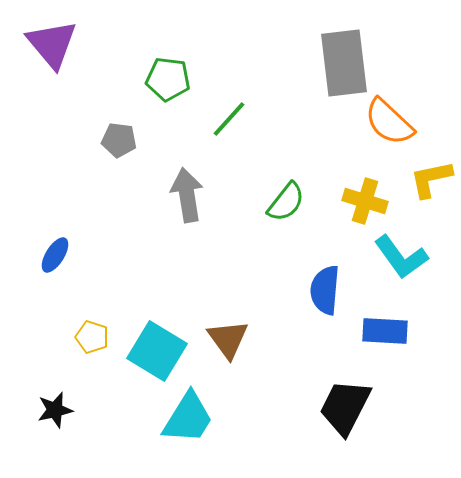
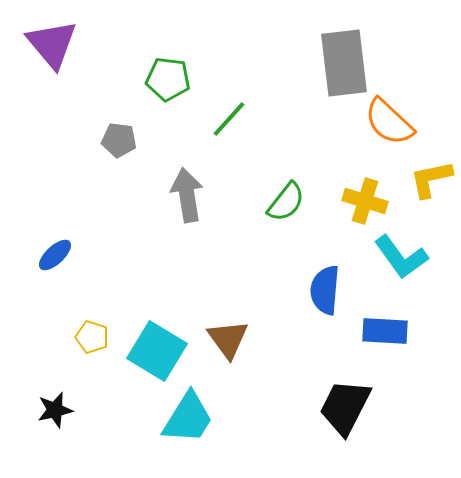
blue ellipse: rotated 15 degrees clockwise
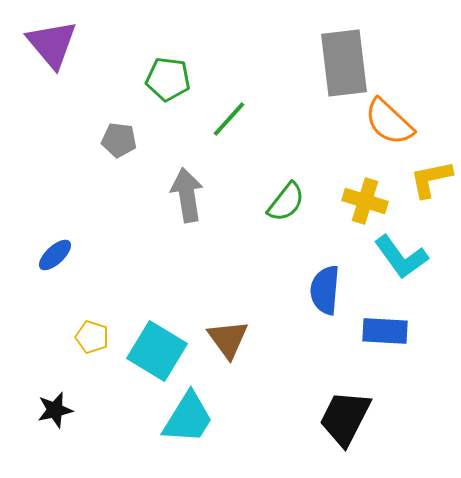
black trapezoid: moved 11 px down
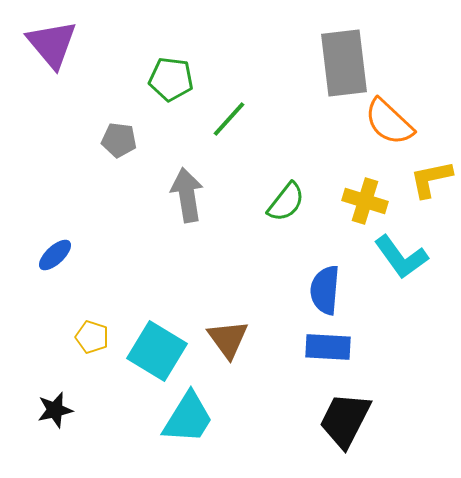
green pentagon: moved 3 px right
blue rectangle: moved 57 px left, 16 px down
black trapezoid: moved 2 px down
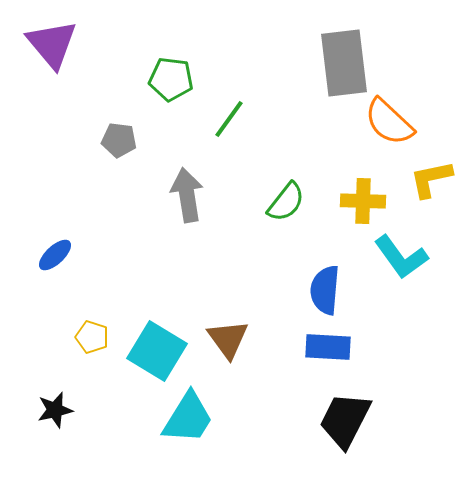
green line: rotated 6 degrees counterclockwise
yellow cross: moved 2 px left; rotated 15 degrees counterclockwise
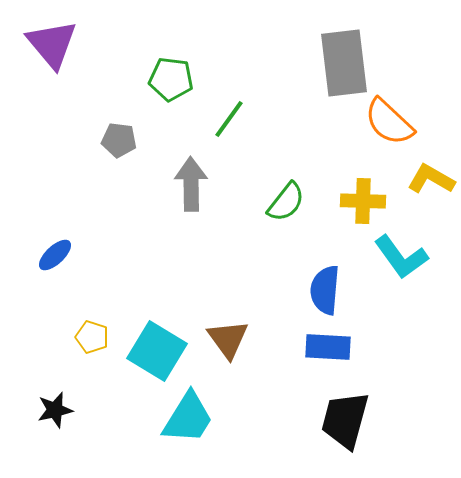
yellow L-shape: rotated 42 degrees clockwise
gray arrow: moved 4 px right, 11 px up; rotated 8 degrees clockwise
black trapezoid: rotated 12 degrees counterclockwise
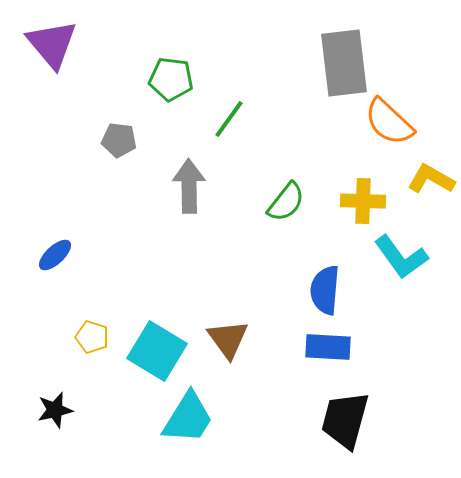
gray arrow: moved 2 px left, 2 px down
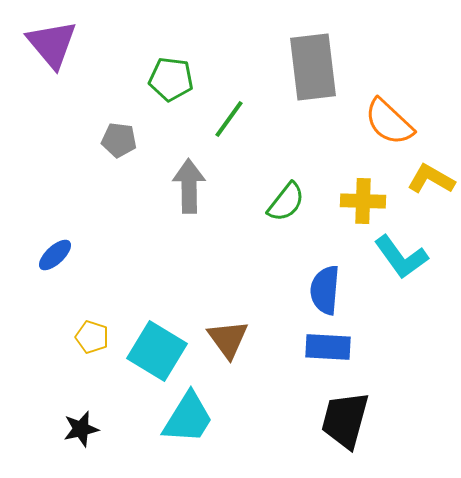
gray rectangle: moved 31 px left, 4 px down
black star: moved 26 px right, 19 px down
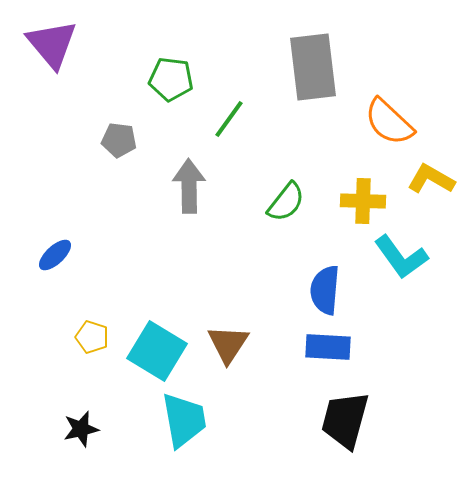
brown triangle: moved 5 px down; rotated 9 degrees clockwise
cyan trapezoid: moved 4 px left, 2 px down; rotated 42 degrees counterclockwise
